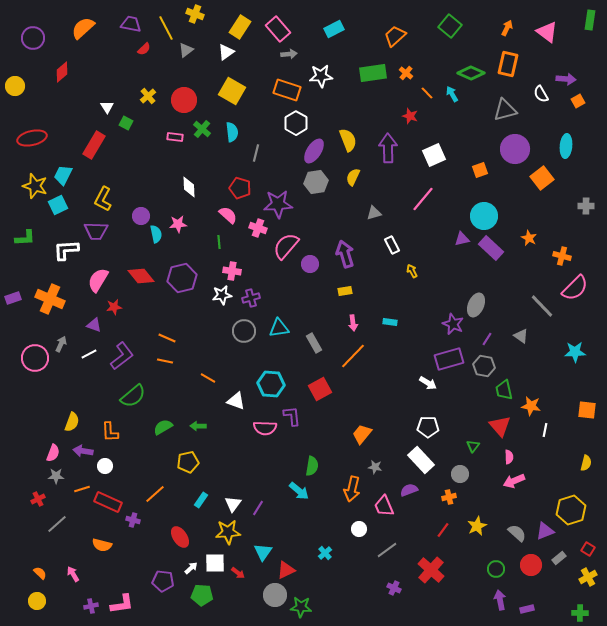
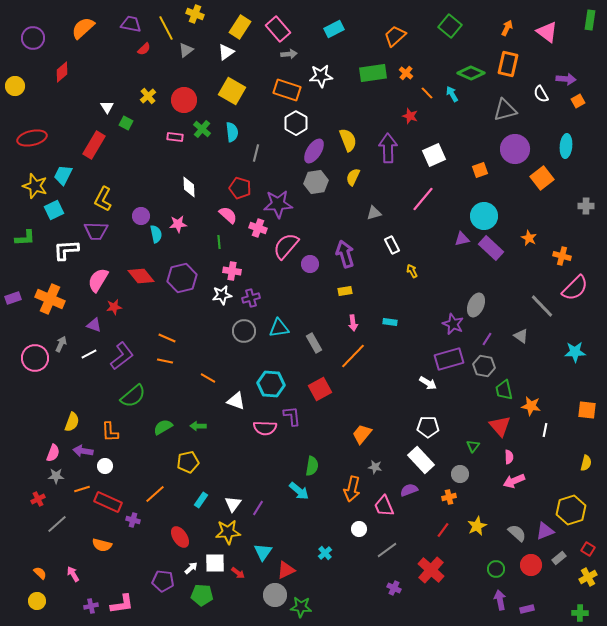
cyan square at (58, 205): moved 4 px left, 5 px down
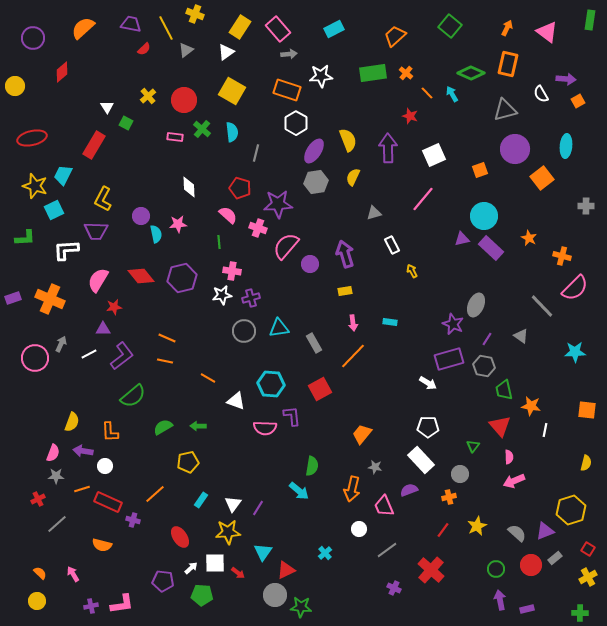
purple triangle at (94, 325): moved 9 px right, 4 px down; rotated 21 degrees counterclockwise
gray rectangle at (559, 558): moved 4 px left
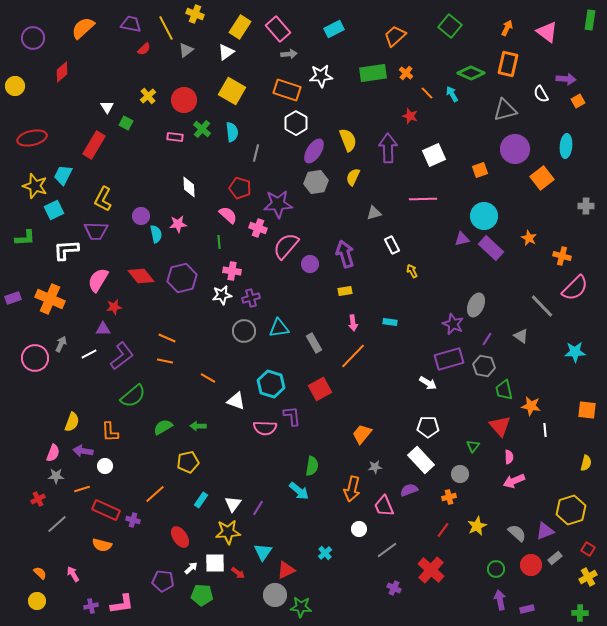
pink line at (423, 199): rotated 48 degrees clockwise
cyan hexagon at (271, 384): rotated 12 degrees clockwise
white line at (545, 430): rotated 16 degrees counterclockwise
gray star at (375, 467): rotated 16 degrees counterclockwise
red rectangle at (108, 502): moved 2 px left, 8 px down
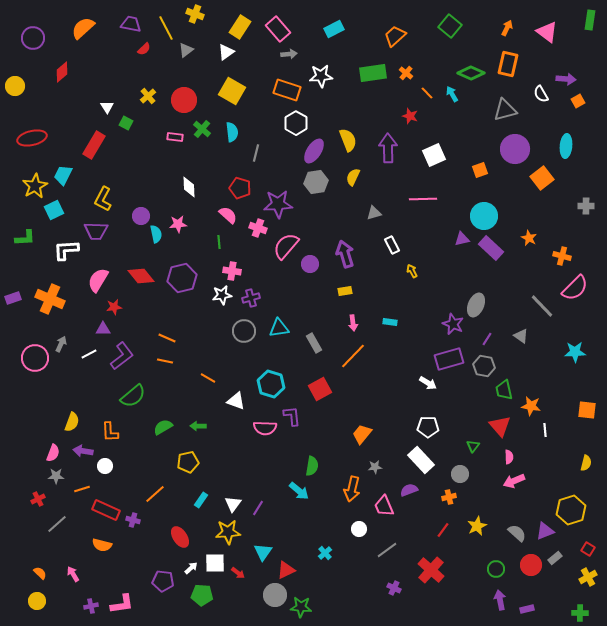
yellow star at (35, 186): rotated 25 degrees clockwise
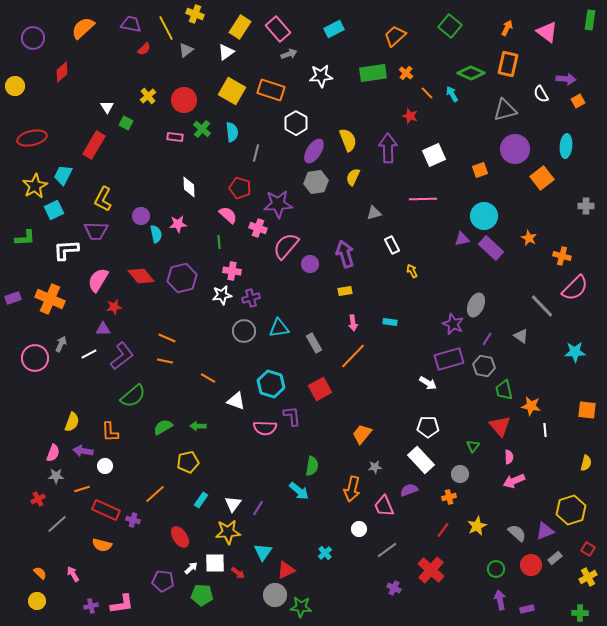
gray arrow at (289, 54): rotated 14 degrees counterclockwise
orange rectangle at (287, 90): moved 16 px left
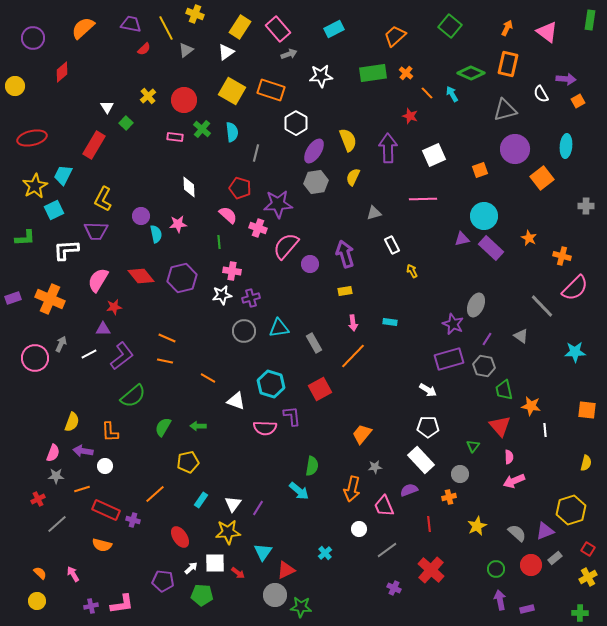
green square at (126, 123): rotated 16 degrees clockwise
white arrow at (428, 383): moved 7 px down
green semicircle at (163, 427): rotated 30 degrees counterclockwise
red line at (443, 530): moved 14 px left, 6 px up; rotated 42 degrees counterclockwise
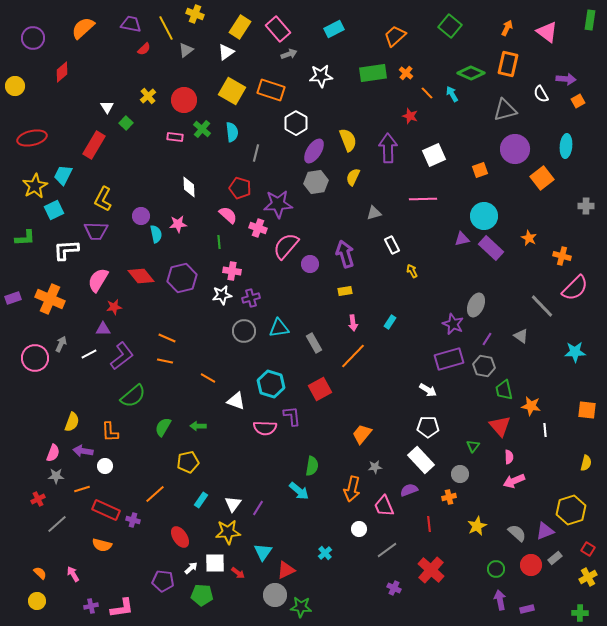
cyan rectangle at (390, 322): rotated 64 degrees counterclockwise
pink L-shape at (122, 604): moved 4 px down
